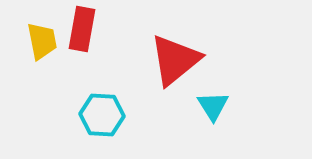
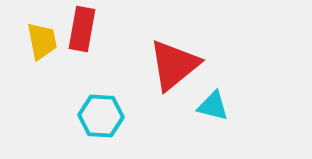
red triangle: moved 1 px left, 5 px down
cyan triangle: rotated 44 degrees counterclockwise
cyan hexagon: moved 1 px left, 1 px down
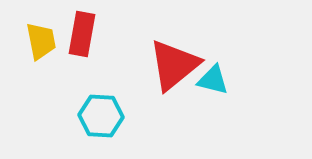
red rectangle: moved 5 px down
yellow trapezoid: moved 1 px left
cyan triangle: moved 26 px up
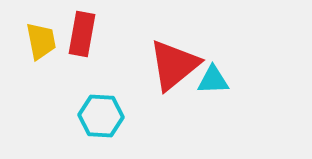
cyan triangle: rotated 16 degrees counterclockwise
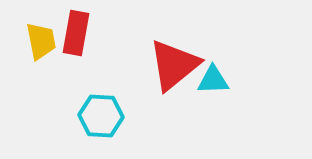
red rectangle: moved 6 px left, 1 px up
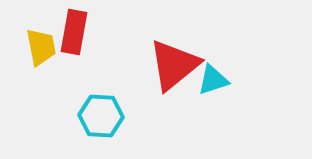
red rectangle: moved 2 px left, 1 px up
yellow trapezoid: moved 6 px down
cyan triangle: rotated 16 degrees counterclockwise
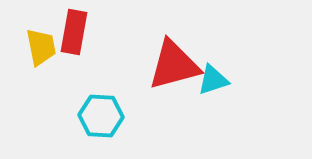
red triangle: rotated 24 degrees clockwise
